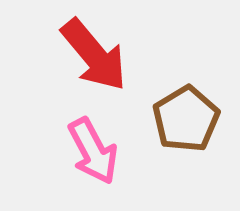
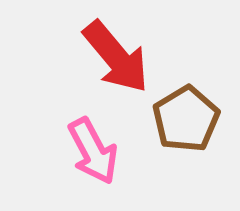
red arrow: moved 22 px right, 2 px down
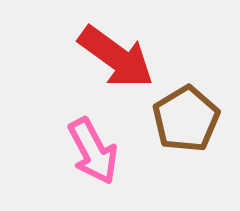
red arrow: rotated 14 degrees counterclockwise
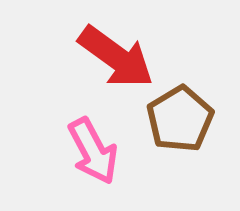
brown pentagon: moved 6 px left
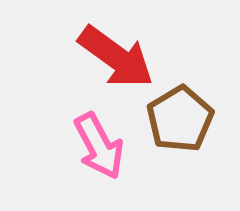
pink arrow: moved 6 px right, 5 px up
